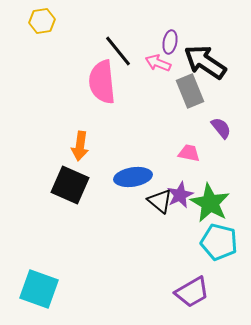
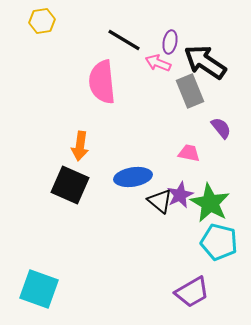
black line: moved 6 px right, 11 px up; rotated 20 degrees counterclockwise
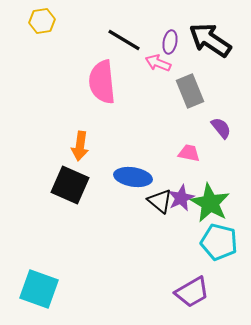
black arrow: moved 5 px right, 22 px up
blue ellipse: rotated 18 degrees clockwise
purple star: moved 1 px right, 3 px down
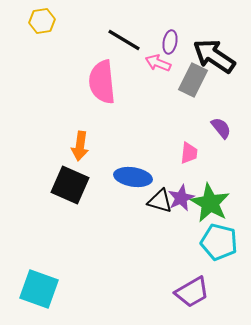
black arrow: moved 4 px right, 16 px down
gray rectangle: moved 3 px right, 11 px up; rotated 48 degrees clockwise
pink trapezoid: rotated 85 degrees clockwise
black triangle: rotated 24 degrees counterclockwise
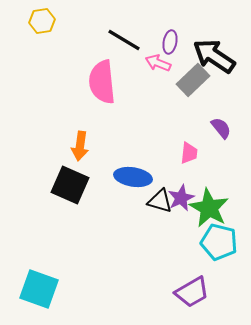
gray rectangle: rotated 20 degrees clockwise
green star: moved 1 px left, 5 px down
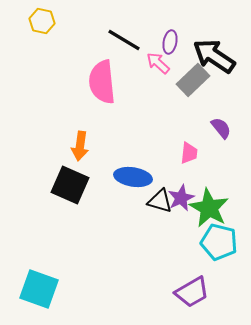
yellow hexagon: rotated 20 degrees clockwise
pink arrow: rotated 20 degrees clockwise
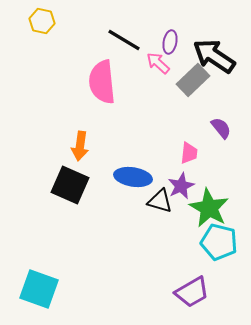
purple star: moved 12 px up
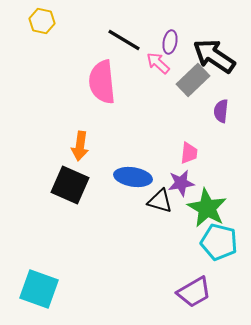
purple semicircle: moved 17 px up; rotated 135 degrees counterclockwise
purple star: moved 3 px up; rotated 16 degrees clockwise
green star: moved 2 px left
purple trapezoid: moved 2 px right
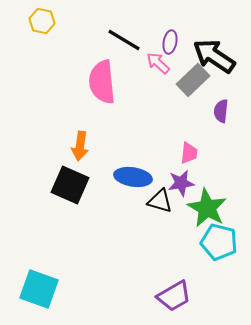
purple trapezoid: moved 20 px left, 4 px down
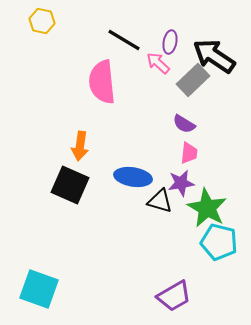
purple semicircle: moved 37 px left, 13 px down; rotated 65 degrees counterclockwise
